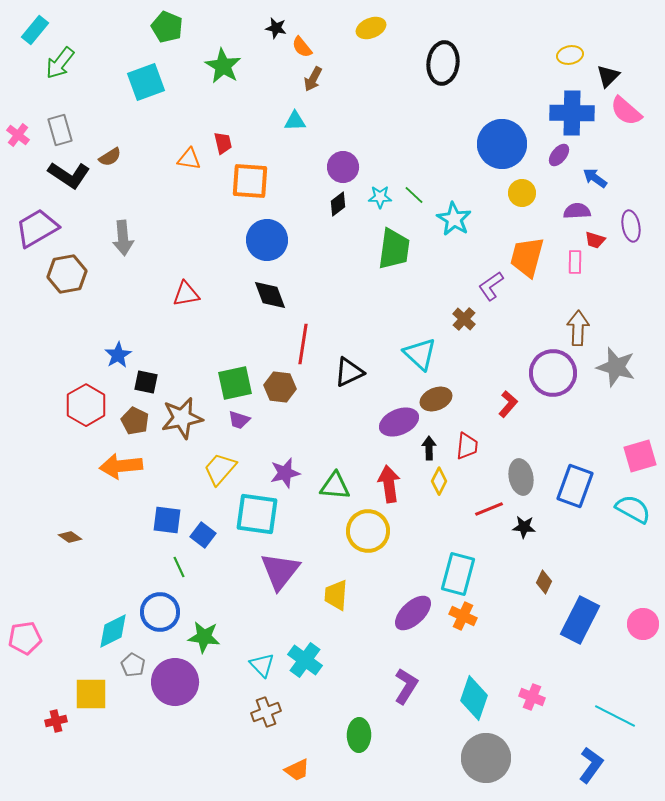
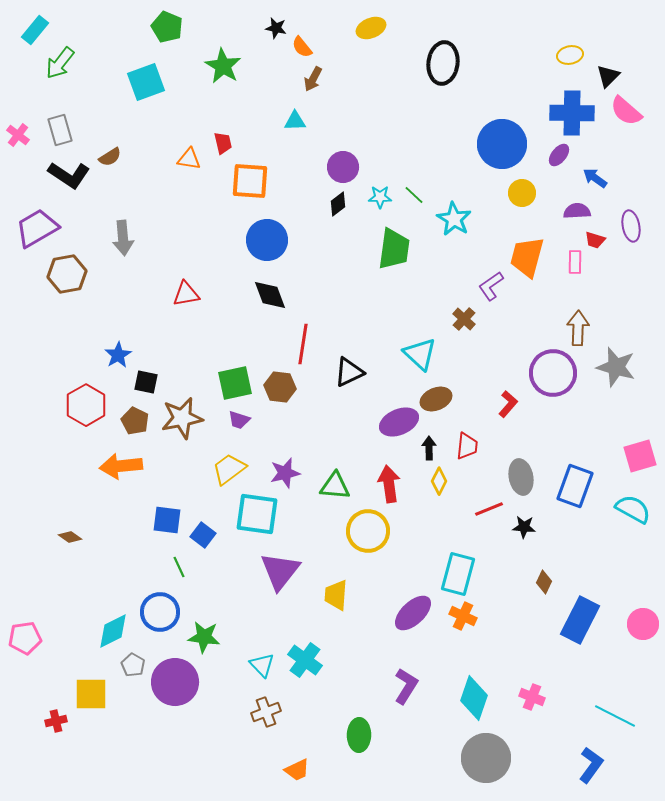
yellow trapezoid at (220, 469): moved 9 px right; rotated 12 degrees clockwise
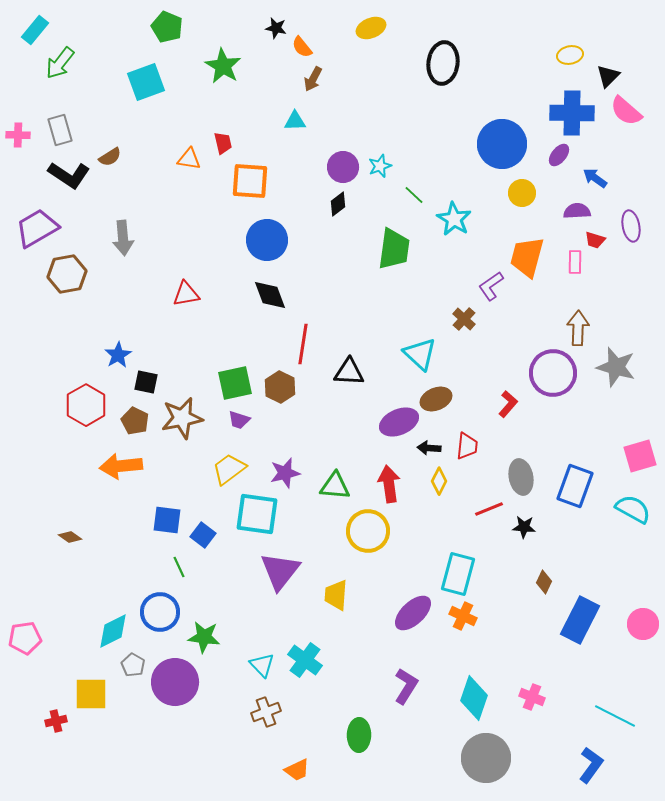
pink cross at (18, 135): rotated 35 degrees counterclockwise
cyan star at (380, 197): moved 31 px up; rotated 20 degrees counterclockwise
black triangle at (349, 372): rotated 28 degrees clockwise
brown hexagon at (280, 387): rotated 20 degrees clockwise
black arrow at (429, 448): rotated 85 degrees counterclockwise
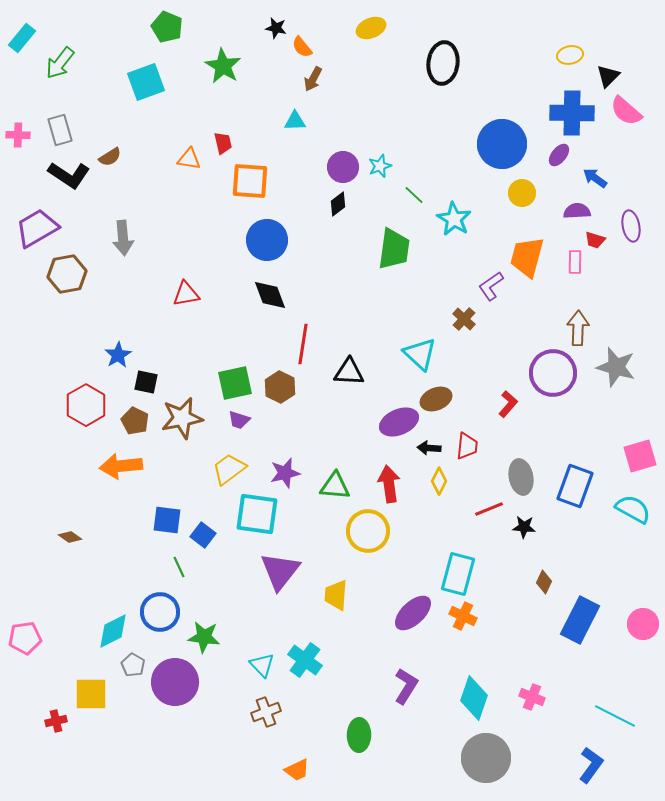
cyan rectangle at (35, 30): moved 13 px left, 8 px down
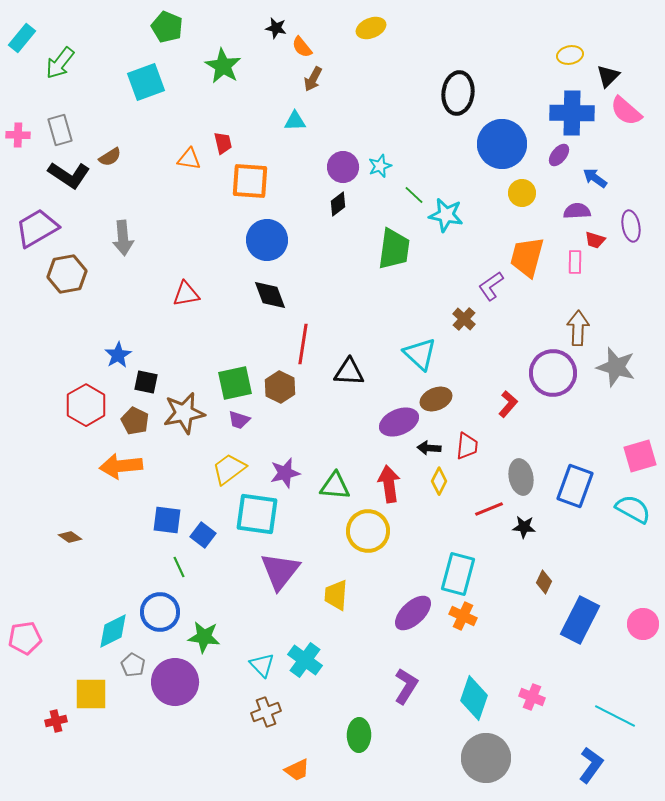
black ellipse at (443, 63): moved 15 px right, 30 px down
cyan star at (454, 219): moved 8 px left, 4 px up; rotated 20 degrees counterclockwise
brown star at (182, 418): moved 2 px right, 5 px up
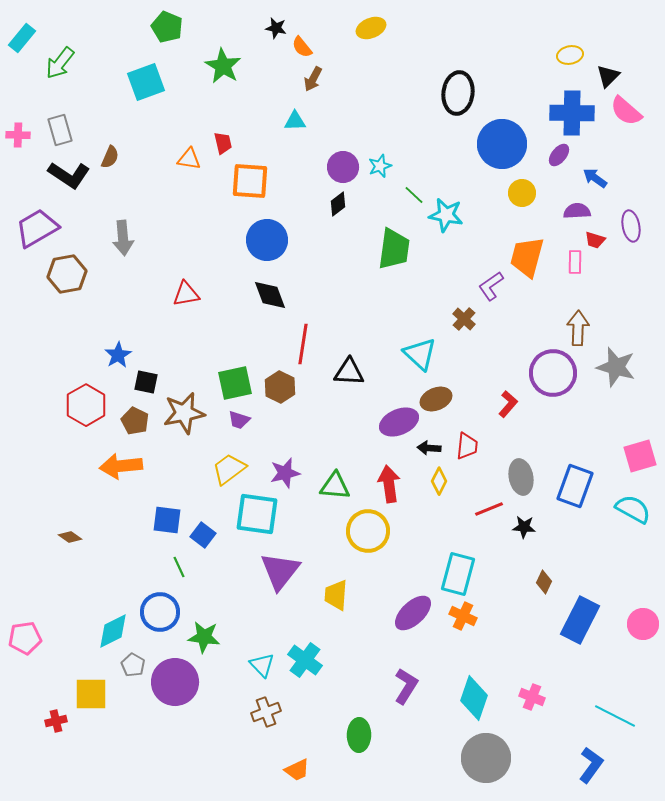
brown semicircle at (110, 157): rotated 35 degrees counterclockwise
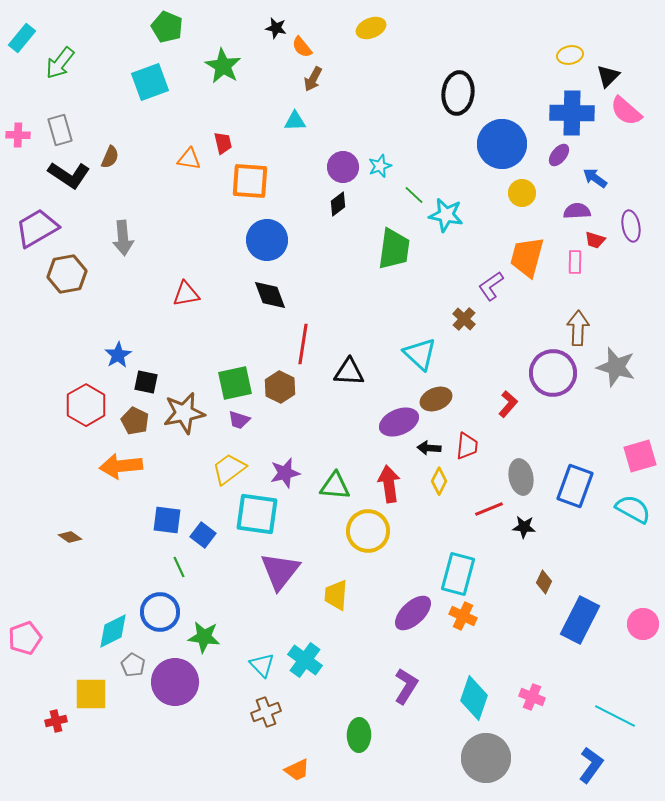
cyan square at (146, 82): moved 4 px right
pink pentagon at (25, 638): rotated 12 degrees counterclockwise
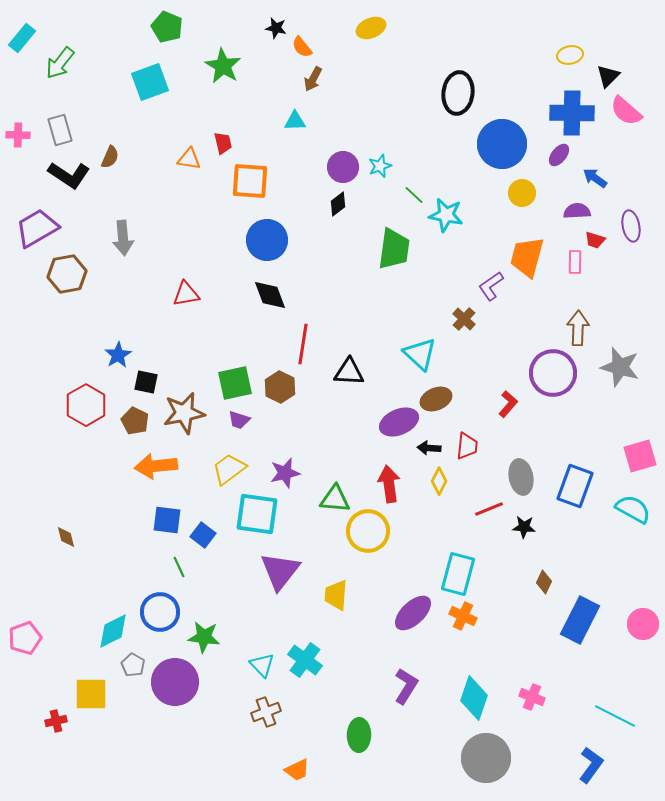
gray star at (616, 367): moved 4 px right
orange arrow at (121, 466): moved 35 px right
green triangle at (335, 486): moved 13 px down
brown diamond at (70, 537): moved 4 px left; rotated 40 degrees clockwise
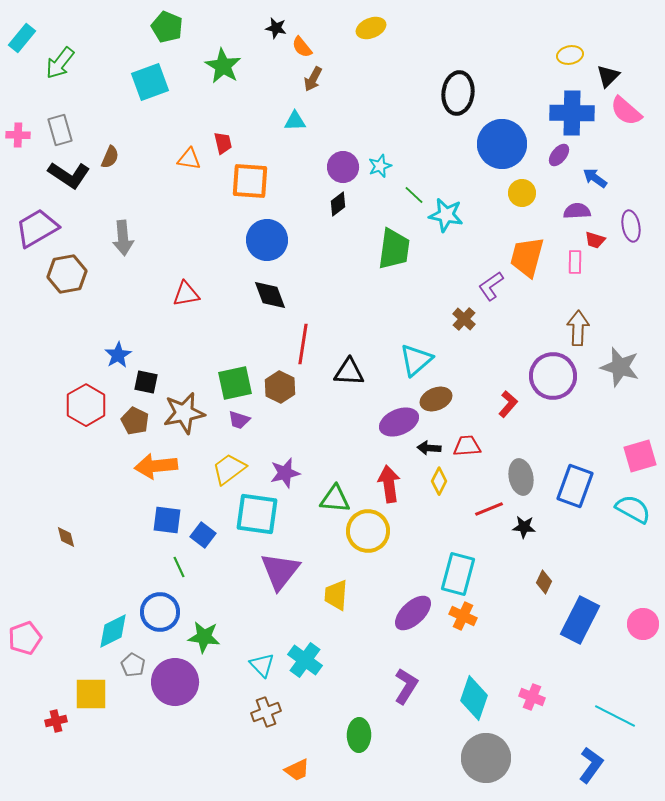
cyan triangle at (420, 354): moved 4 px left, 6 px down; rotated 36 degrees clockwise
purple circle at (553, 373): moved 3 px down
red trapezoid at (467, 446): rotated 100 degrees counterclockwise
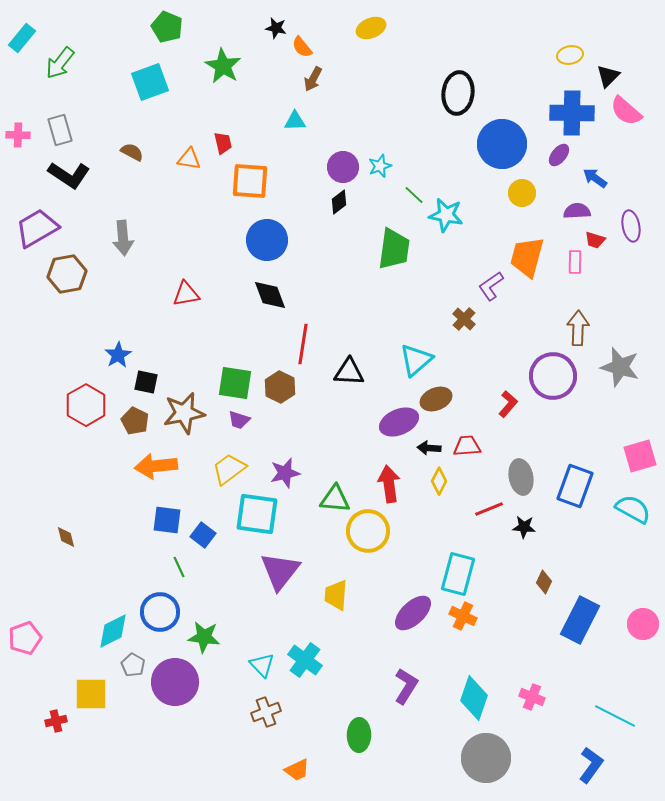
brown semicircle at (110, 157): moved 22 px right, 5 px up; rotated 85 degrees counterclockwise
black diamond at (338, 204): moved 1 px right, 2 px up
green square at (235, 383): rotated 21 degrees clockwise
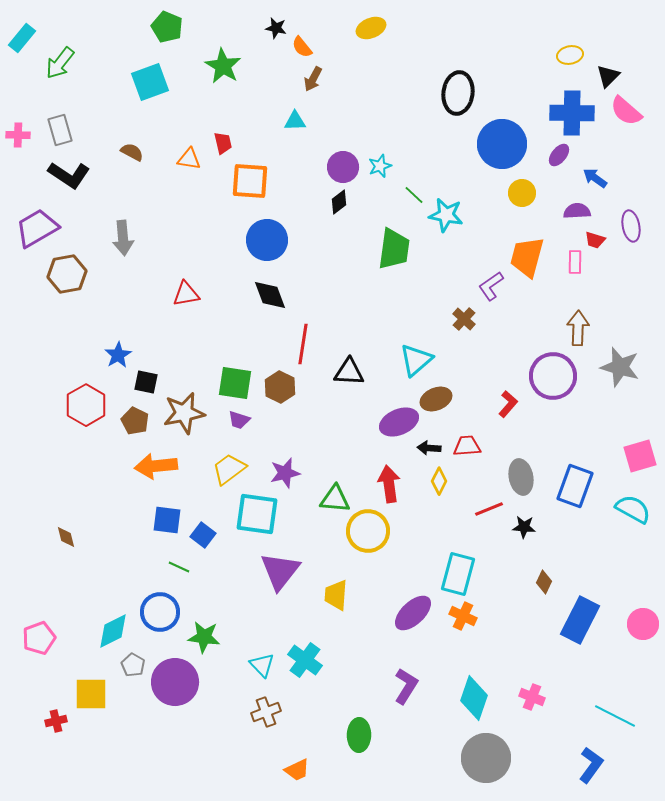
green line at (179, 567): rotated 40 degrees counterclockwise
pink pentagon at (25, 638): moved 14 px right
